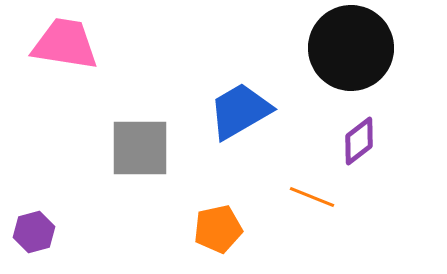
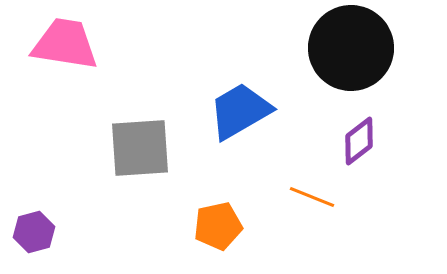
gray square: rotated 4 degrees counterclockwise
orange pentagon: moved 3 px up
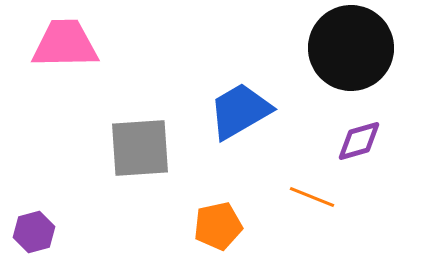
pink trapezoid: rotated 10 degrees counterclockwise
purple diamond: rotated 21 degrees clockwise
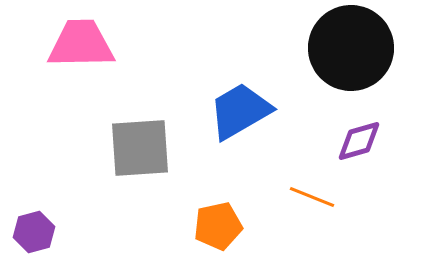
pink trapezoid: moved 16 px right
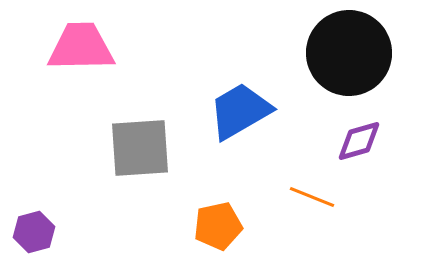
pink trapezoid: moved 3 px down
black circle: moved 2 px left, 5 px down
